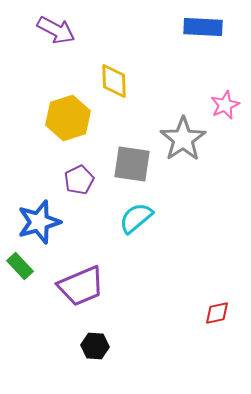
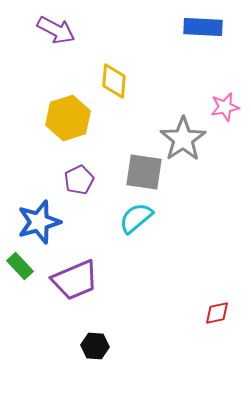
yellow diamond: rotated 6 degrees clockwise
pink star: moved 2 px down; rotated 12 degrees clockwise
gray square: moved 12 px right, 8 px down
purple trapezoid: moved 6 px left, 6 px up
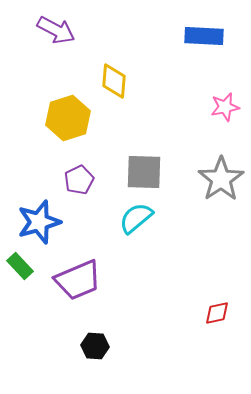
blue rectangle: moved 1 px right, 9 px down
gray star: moved 38 px right, 40 px down
gray square: rotated 6 degrees counterclockwise
purple trapezoid: moved 3 px right
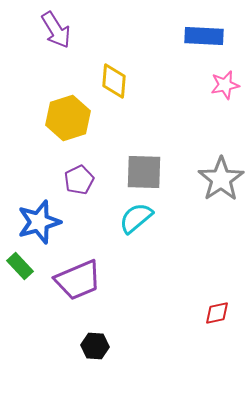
purple arrow: rotated 30 degrees clockwise
pink star: moved 22 px up
